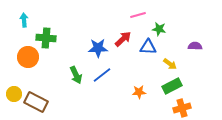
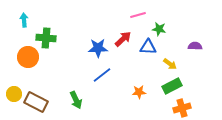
green arrow: moved 25 px down
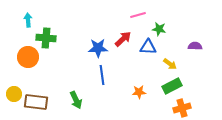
cyan arrow: moved 4 px right
blue line: rotated 60 degrees counterclockwise
brown rectangle: rotated 20 degrees counterclockwise
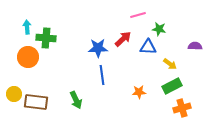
cyan arrow: moved 1 px left, 7 px down
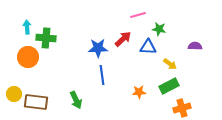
green rectangle: moved 3 px left
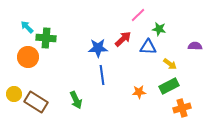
pink line: rotated 28 degrees counterclockwise
cyan arrow: rotated 40 degrees counterclockwise
brown rectangle: rotated 25 degrees clockwise
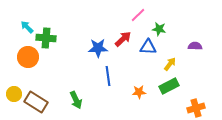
yellow arrow: rotated 88 degrees counterclockwise
blue line: moved 6 px right, 1 px down
orange cross: moved 14 px right
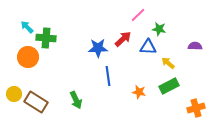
yellow arrow: moved 2 px left, 1 px up; rotated 88 degrees counterclockwise
orange star: rotated 16 degrees clockwise
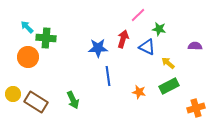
red arrow: rotated 30 degrees counterclockwise
blue triangle: moved 1 px left; rotated 24 degrees clockwise
yellow circle: moved 1 px left
green arrow: moved 3 px left
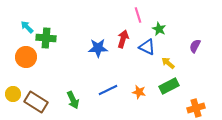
pink line: rotated 63 degrees counterclockwise
green star: rotated 16 degrees clockwise
purple semicircle: rotated 64 degrees counterclockwise
orange circle: moved 2 px left
blue line: moved 14 px down; rotated 72 degrees clockwise
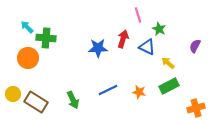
orange circle: moved 2 px right, 1 px down
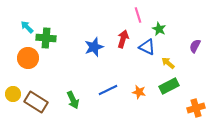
blue star: moved 4 px left, 1 px up; rotated 18 degrees counterclockwise
